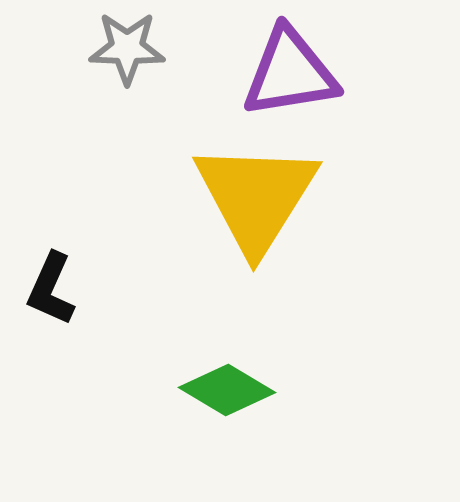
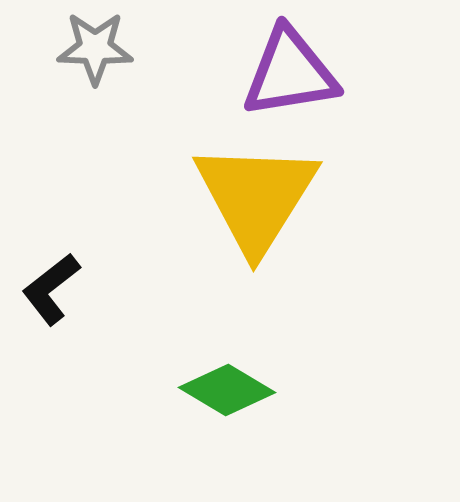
gray star: moved 32 px left
black L-shape: rotated 28 degrees clockwise
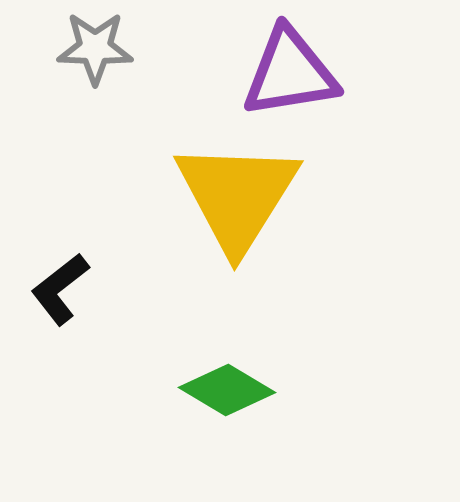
yellow triangle: moved 19 px left, 1 px up
black L-shape: moved 9 px right
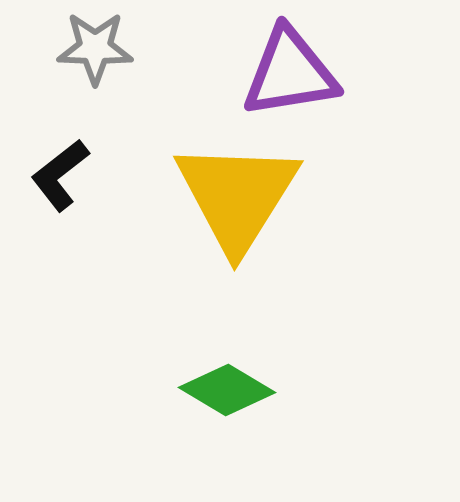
black L-shape: moved 114 px up
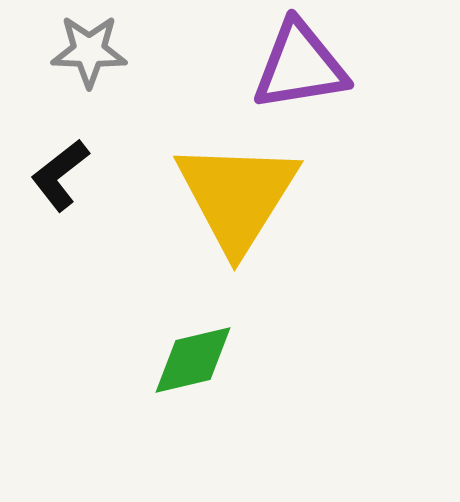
gray star: moved 6 px left, 3 px down
purple triangle: moved 10 px right, 7 px up
green diamond: moved 34 px left, 30 px up; rotated 44 degrees counterclockwise
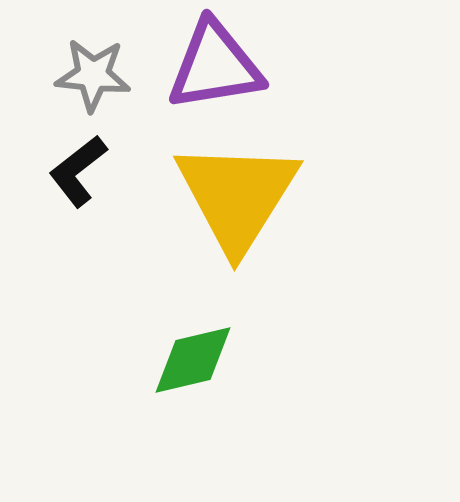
gray star: moved 4 px right, 24 px down; rotated 4 degrees clockwise
purple triangle: moved 85 px left
black L-shape: moved 18 px right, 4 px up
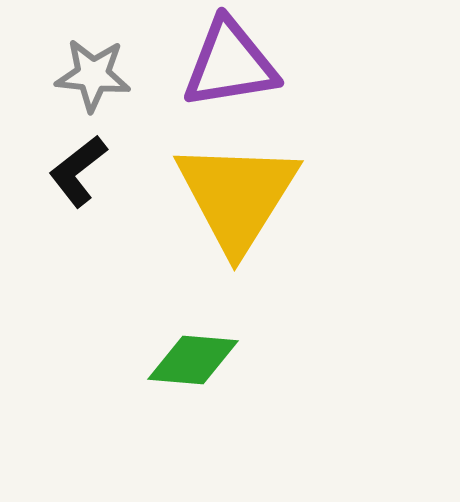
purple triangle: moved 15 px right, 2 px up
green diamond: rotated 18 degrees clockwise
